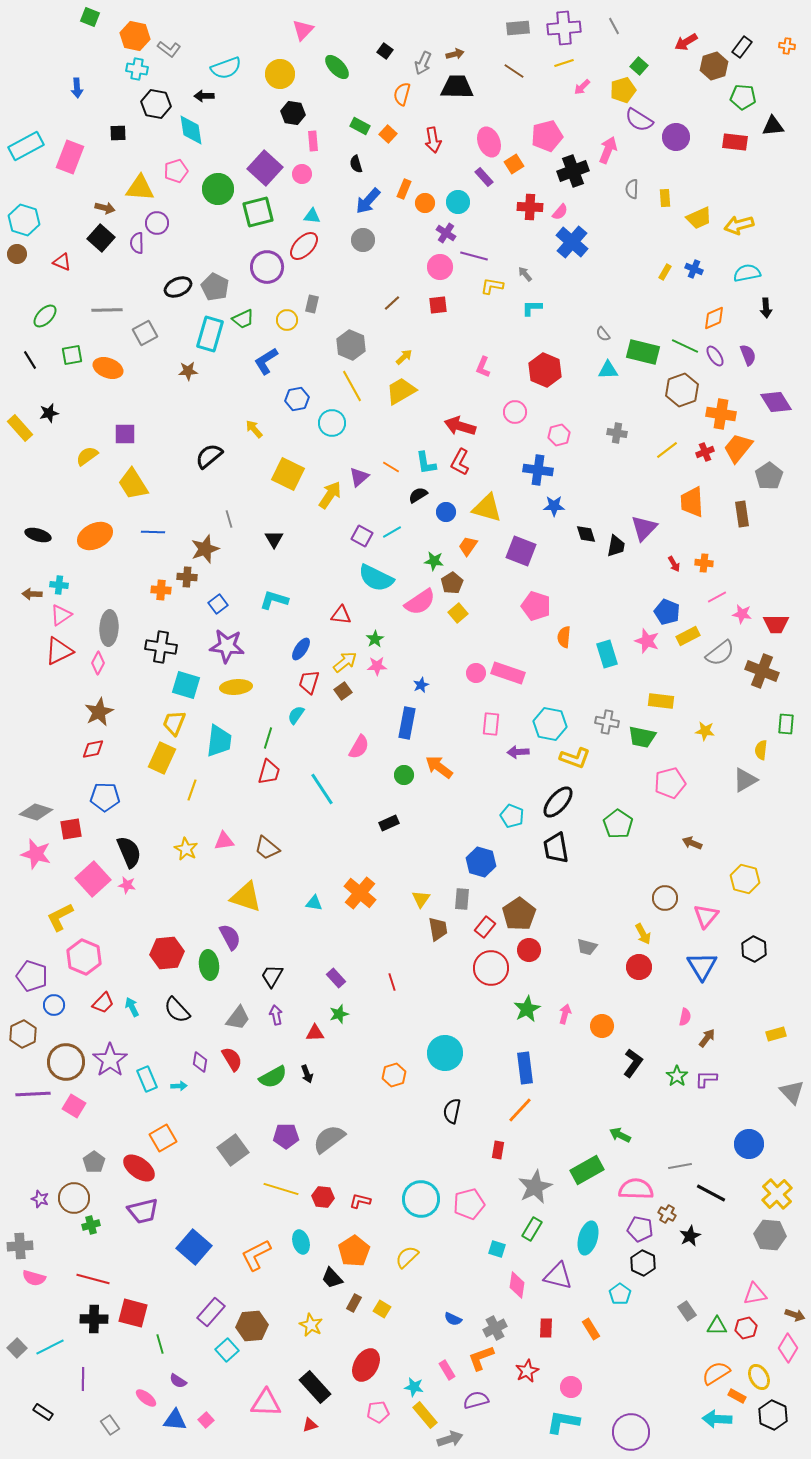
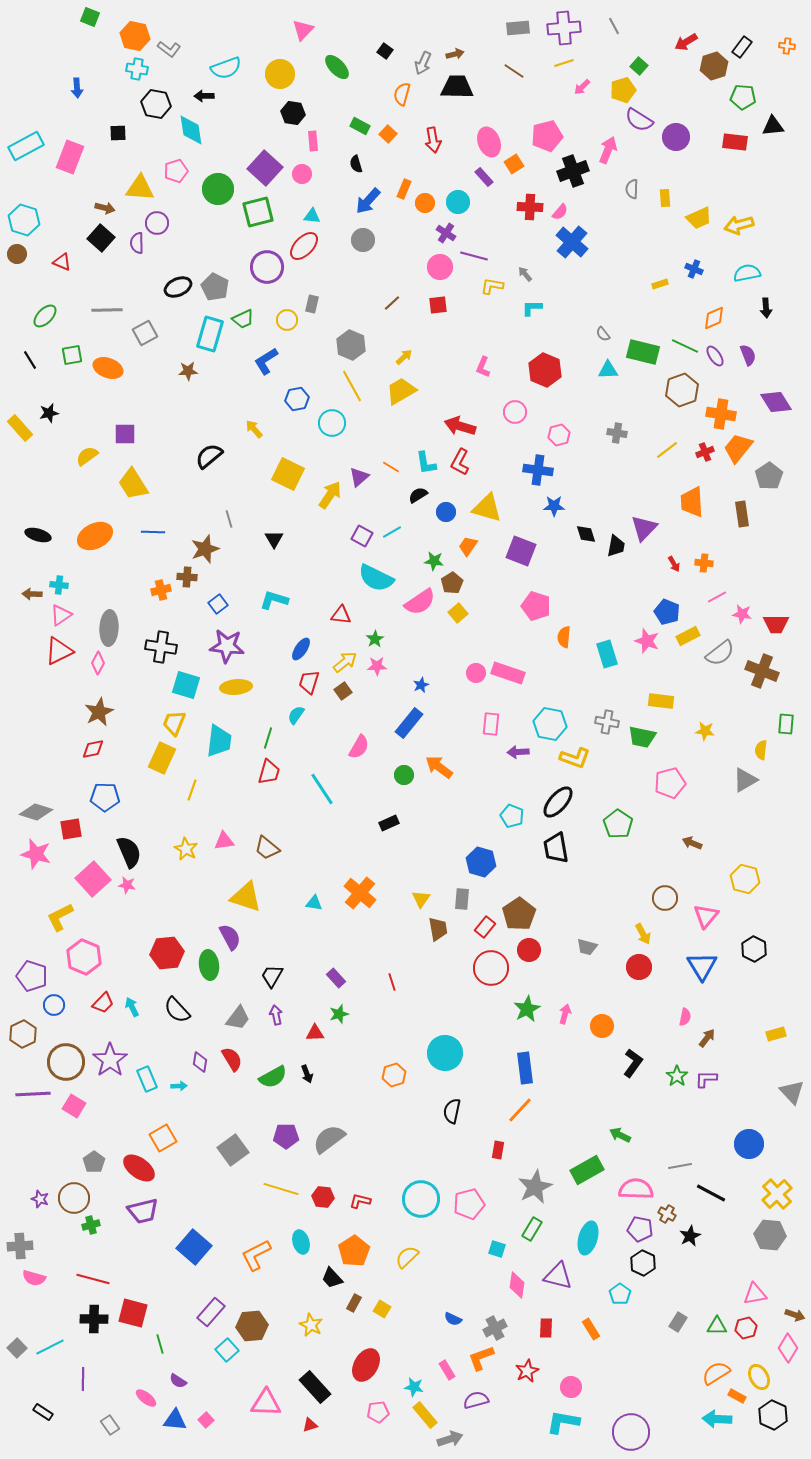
yellow rectangle at (665, 272): moved 5 px left, 12 px down; rotated 42 degrees clockwise
orange cross at (161, 590): rotated 18 degrees counterclockwise
blue rectangle at (407, 723): moved 2 px right; rotated 28 degrees clockwise
gray rectangle at (687, 1311): moved 9 px left, 11 px down; rotated 66 degrees clockwise
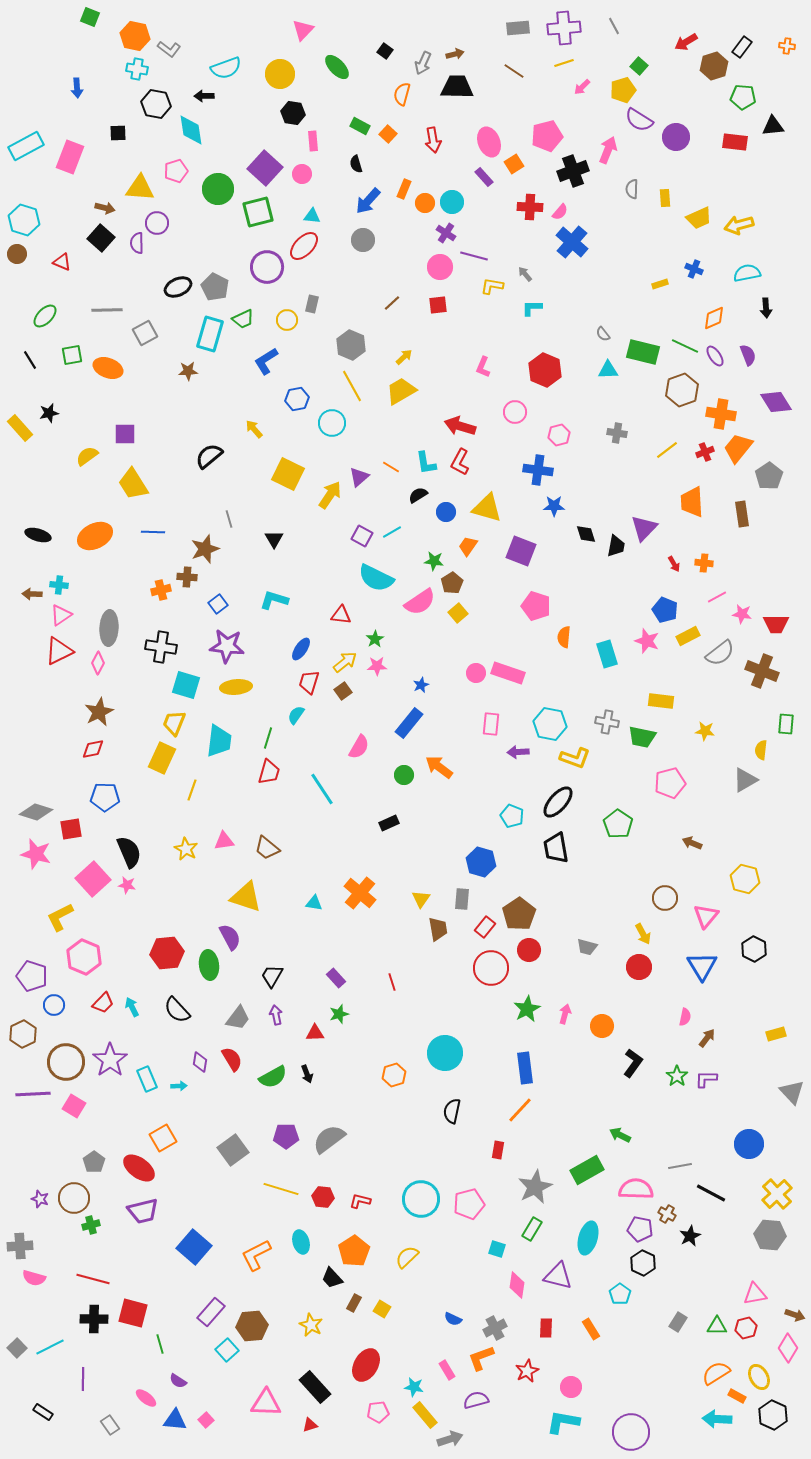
cyan circle at (458, 202): moved 6 px left
blue pentagon at (667, 612): moved 2 px left, 2 px up
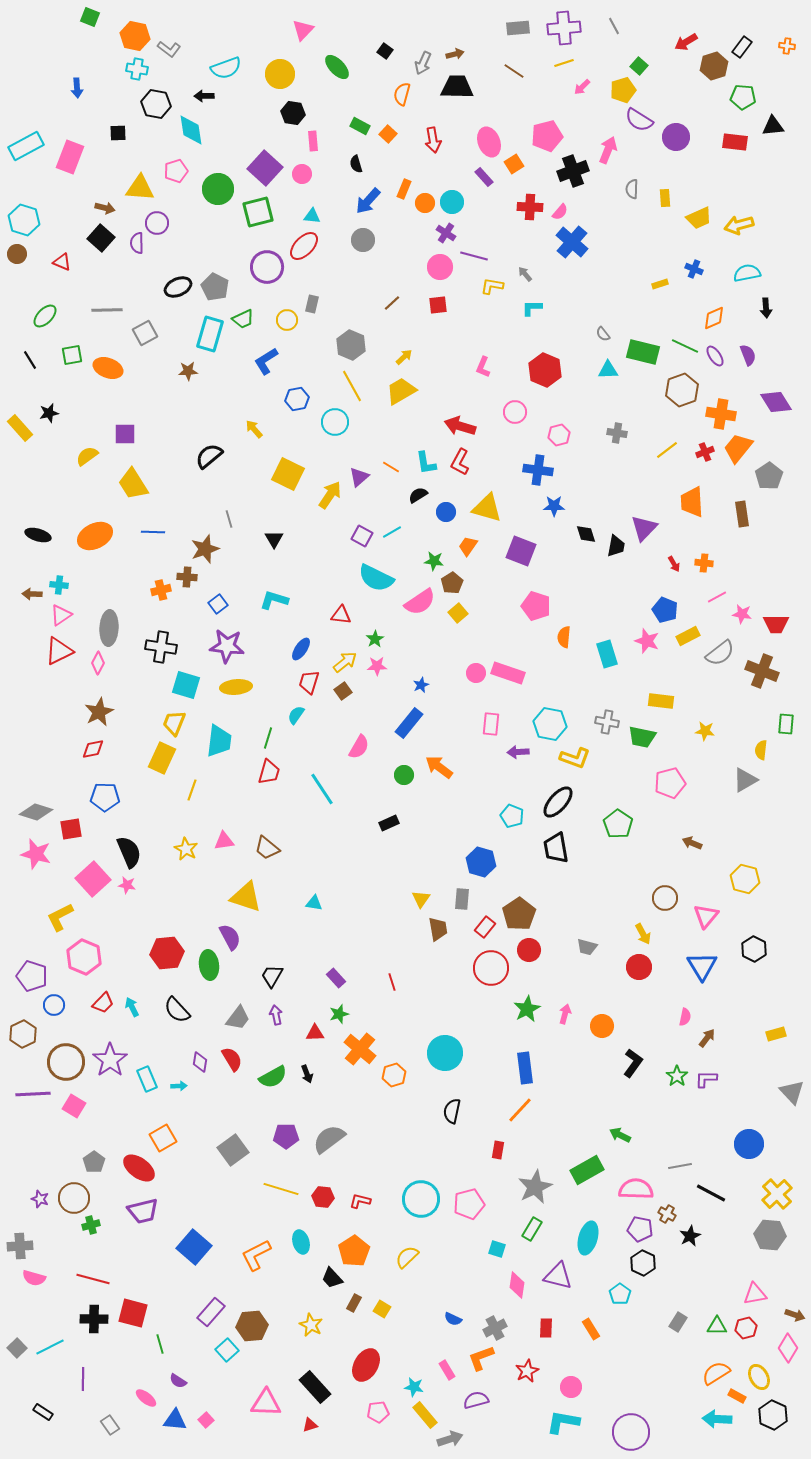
cyan circle at (332, 423): moved 3 px right, 1 px up
orange cross at (360, 893): moved 156 px down
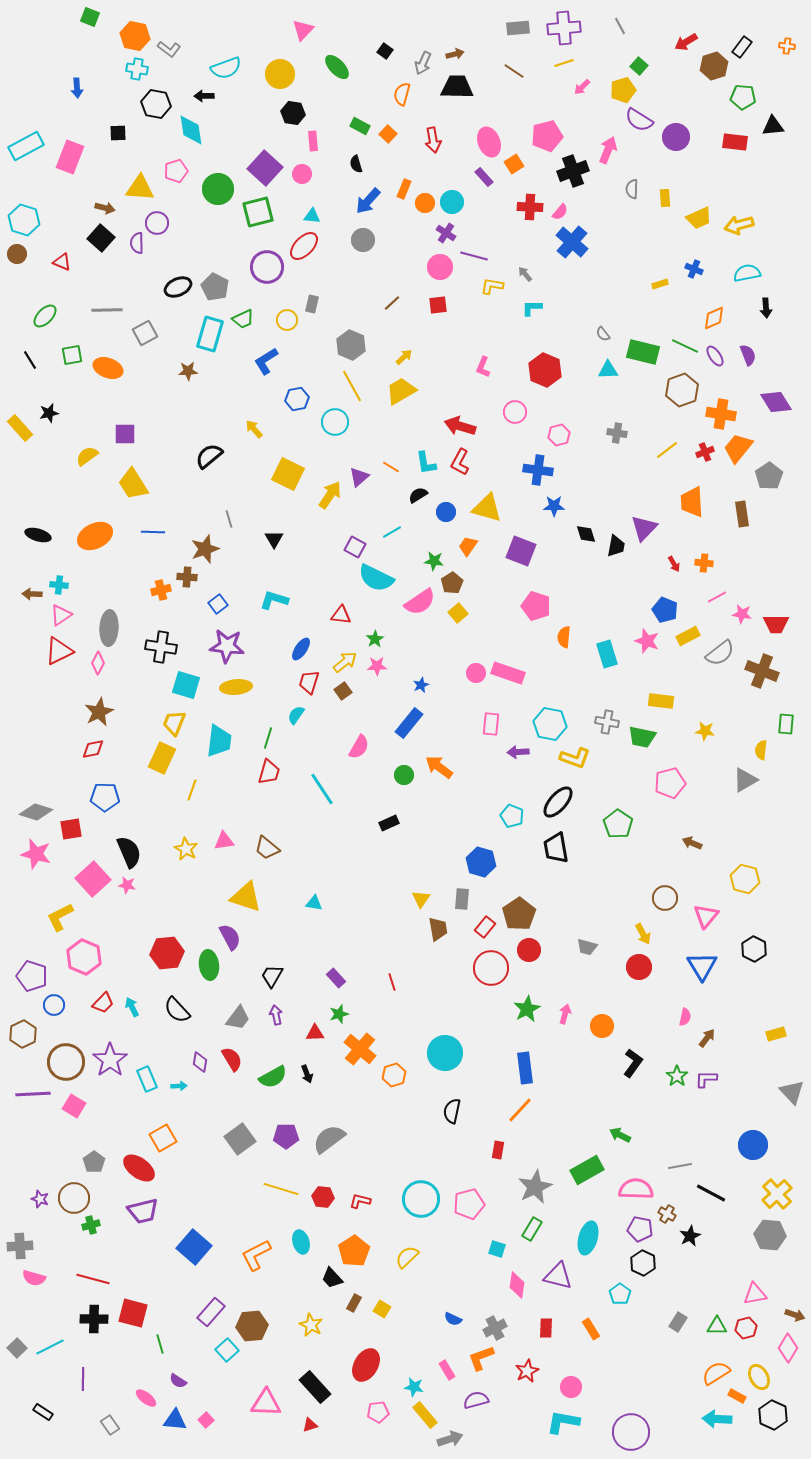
gray line at (614, 26): moved 6 px right
purple square at (362, 536): moved 7 px left, 11 px down
blue circle at (749, 1144): moved 4 px right, 1 px down
gray square at (233, 1150): moved 7 px right, 11 px up
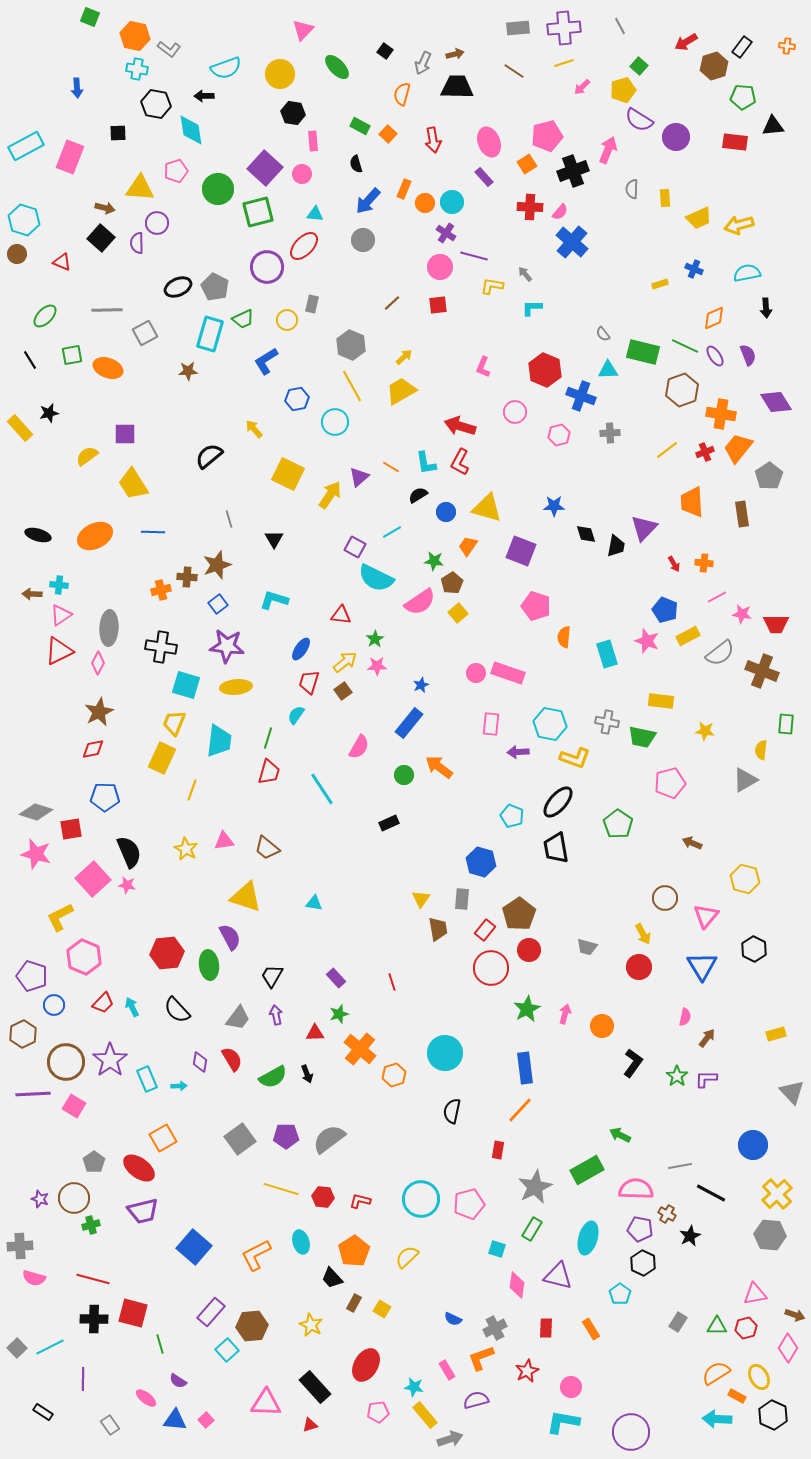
orange square at (514, 164): moved 13 px right
cyan triangle at (312, 216): moved 3 px right, 2 px up
gray cross at (617, 433): moved 7 px left; rotated 12 degrees counterclockwise
blue cross at (538, 470): moved 43 px right, 74 px up; rotated 12 degrees clockwise
brown star at (205, 549): moved 12 px right, 16 px down
red rectangle at (485, 927): moved 3 px down
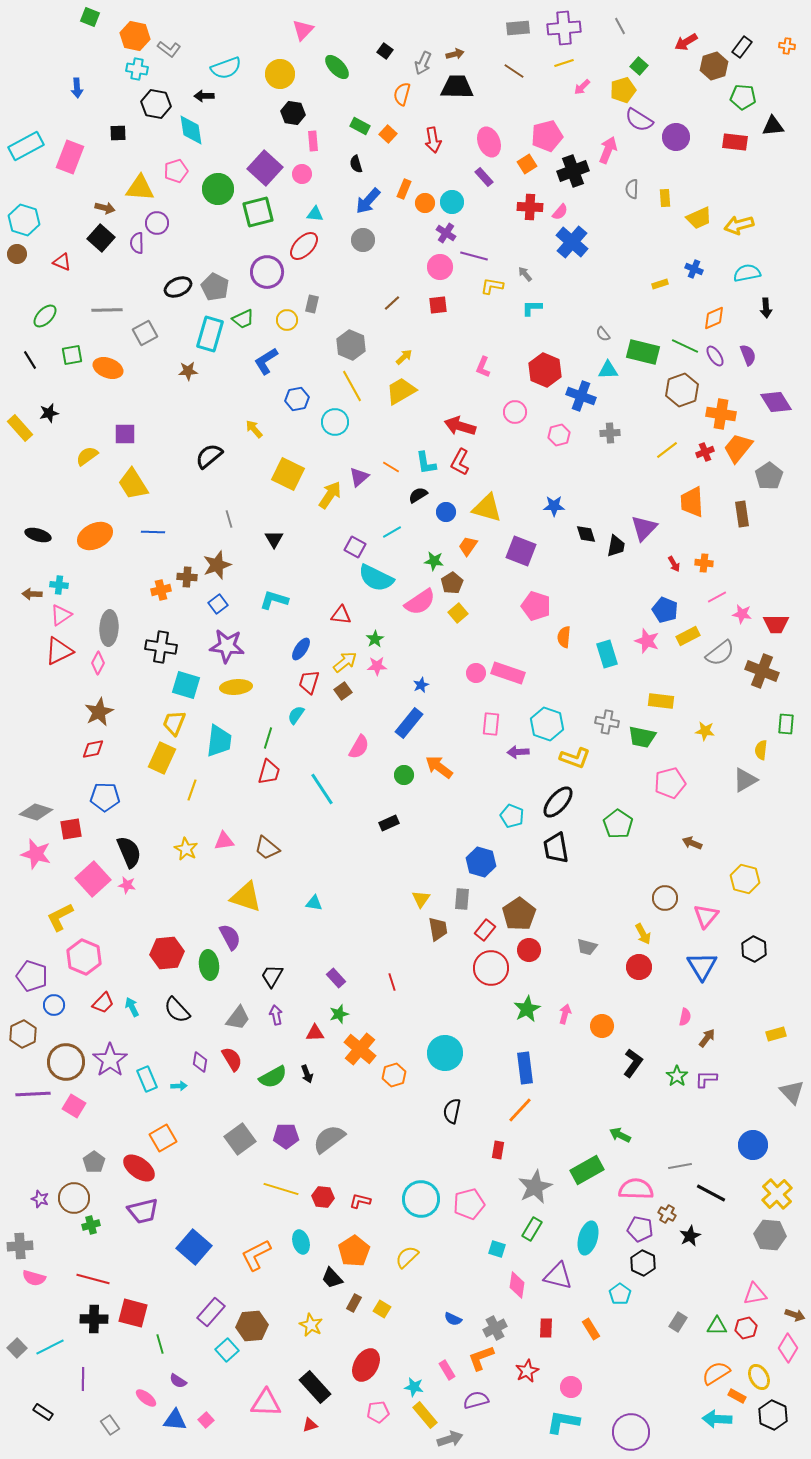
purple circle at (267, 267): moved 5 px down
cyan hexagon at (550, 724): moved 3 px left; rotated 8 degrees clockwise
